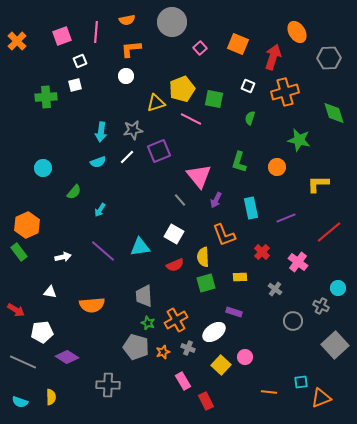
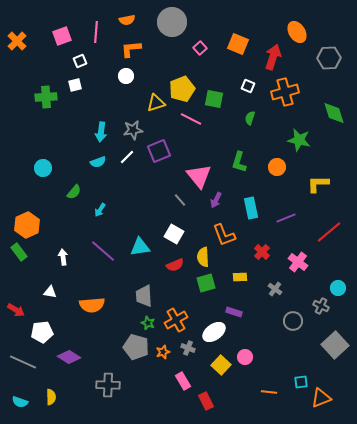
white arrow at (63, 257): rotated 84 degrees counterclockwise
purple diamond at (67, 357): moved 2 px right
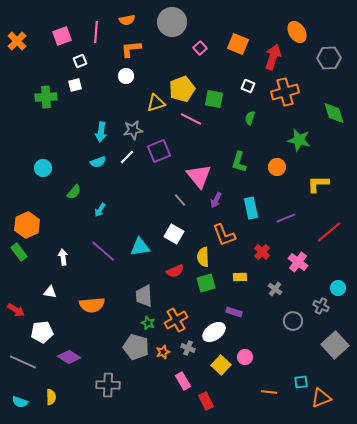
red semicircle at (175, 265): moved 6 px down
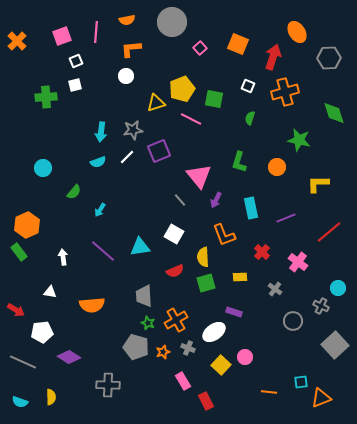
white square at (80, 61): moved 4 px left
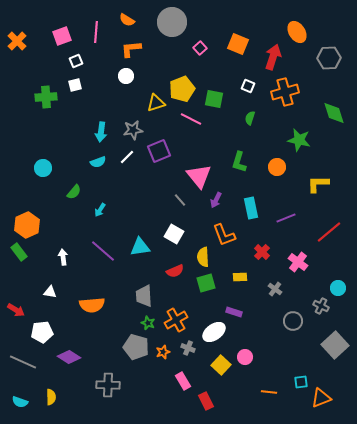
orange semicircle at (127, 20): rotated 42 degrees clockwise
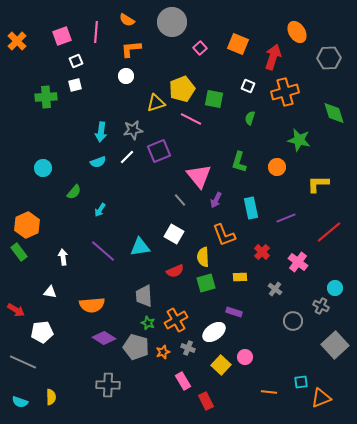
cyan circle at (338, 288): moved 3 px left
purple diamond at (69, 357): moved 35 px right, 19 px up
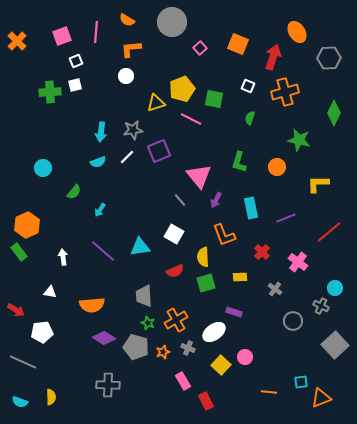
green cross at (46, 97): moved 4 px right, 5 px up
green diamond at (334, 113): rotated 45 degrees clockwise
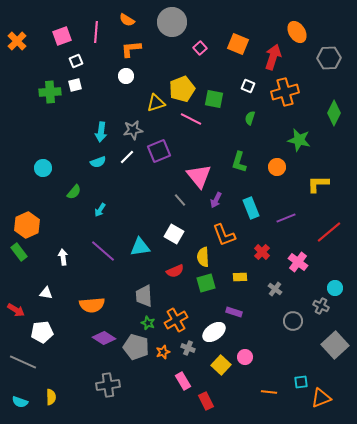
cyan rectangle at (251, 208): rotated 10 degrees counterclockwise
white triangle at (50, 292): moved 4 px left, 1 px down
gray cross at (108, 385): rotated 10 degrees counterclockwise
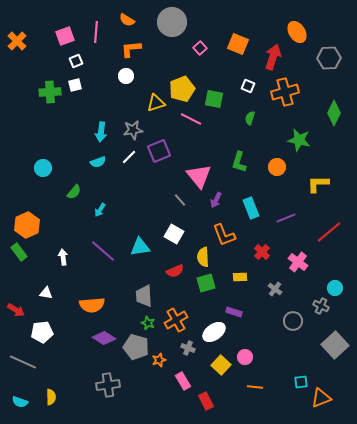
pink square at (62, 36): moved 3 px right
white line at (127, 157): moved 2 px right
orange star at (163, 352): moved 4 px left, 8 px down
orange line at (269, 392): moved 14 px left, 5 px up
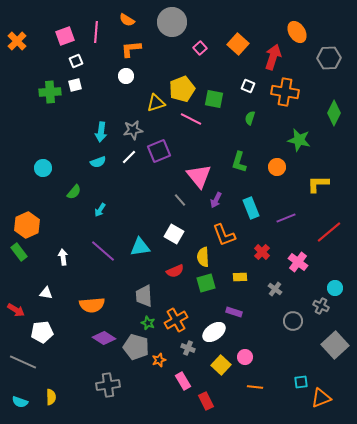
orange square at (238, 44): rotated 20 degrees clockwise
orange cross at (285, 92): rotated 24 degrees clockwise
